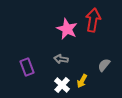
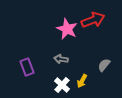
red arrow: rotated 60 degrees clockwise
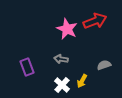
red arrow: moved 2 px right, 1 px down
gray semicircle: rotated 32 degrees clockwise
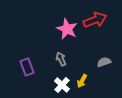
red arrow: moved 1 px up
gray arrow: rotated 56 degrees clockwise
gray semicircle: moved 3 px up
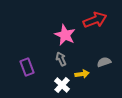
pink star: moved 2 px left, 6 px down
yellow arrow: moved 7 px up; rotated 128 degrees counterclockwise
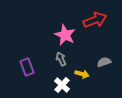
yellow arrow: rotated 24 degrees clockwise
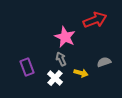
pink star: moved 2 px down
yellow arrow: moved 1 px left, 1 px up
white cross: moved 7 px left, 7 px up
